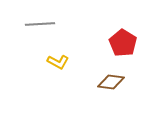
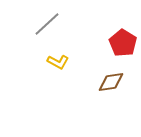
gray line: moved 7 px right; rotated 40 degrees counterclockwise
brown diamond: rotated 16 degrees counterclockwise
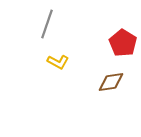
gray line: rotated 28 degrees counterclockwise
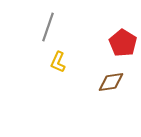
gray line: moved 1 px right, 3 px down
yellow L-shape: rotated 85 degrees clockwise
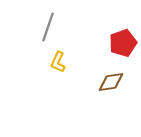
red pentagon: rotated 20 degrees clockwise
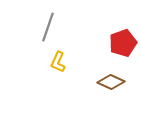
brown diamond: rotated 32 degrees clockwise
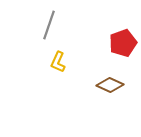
gray line: moved 1 px right, 2 px up
brown diamond: moved 1 px left, 3 px down
